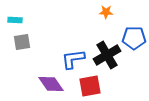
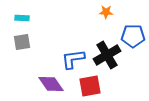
cyan rectangle: moved 7 px right, 2 px up
blue pentagon: moved 1 px left, 2 px up
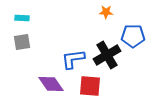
red square: rotated 15 degrees clockwise
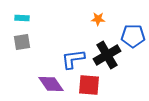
orange star: moved 8 px left, 7 px down
red square: moved 1 px left, 1 px up
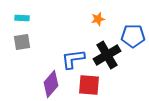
orange star: rotated 16 degrees counterclockwise
purple diamond: rotated 76 degrees clockwise
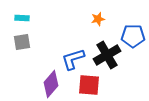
blue L-shape: rotated 10 degrees counterclockwise
